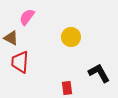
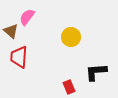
brown triangle: moved 7 px up; rotated 14 degrees clockwise
red trapezoid: moved 1 px left, 5 px up
black L-shape: moved 3 px left, 1 px up; rotated 65 degrees counterclockwise
red rectangle: moved 2 px right, 1 px up; rotated 16 degrees counterclockwise
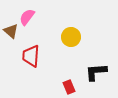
red trapezoid: moved 12 px right, 1 px up
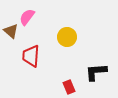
yellow circle: moved 4 px left
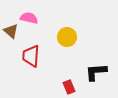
pink semicircle: moved 2 px right, 1 px down; rotated 66 degrees clockwise
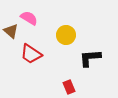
pink semicircle: rotated 18 degrees clockwise
yellow circle: moved 1 px left, 2 px up
red trapezoid: moved 2 px up; rotated 60 degrees counterclockwise
black L-shape: moved 6 px left, 14 px up
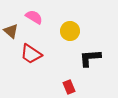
pink semicircle: moved 5 px right, 1 px up
yellow circle: moved 4 px right, 4 px up
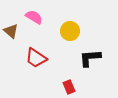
red trapezoid: moved 5 px right, 4 px down
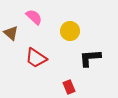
pink semicircle: rotated 12 degrees clockwise
brown triangle: moved 2 px down
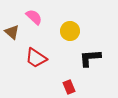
brown triangle: moved 1 px right, 1 px up
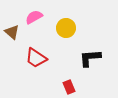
pink semicircle: rotated 72 degrees counterclockwise
yellow circle: moved 4 px left, 3 px up
